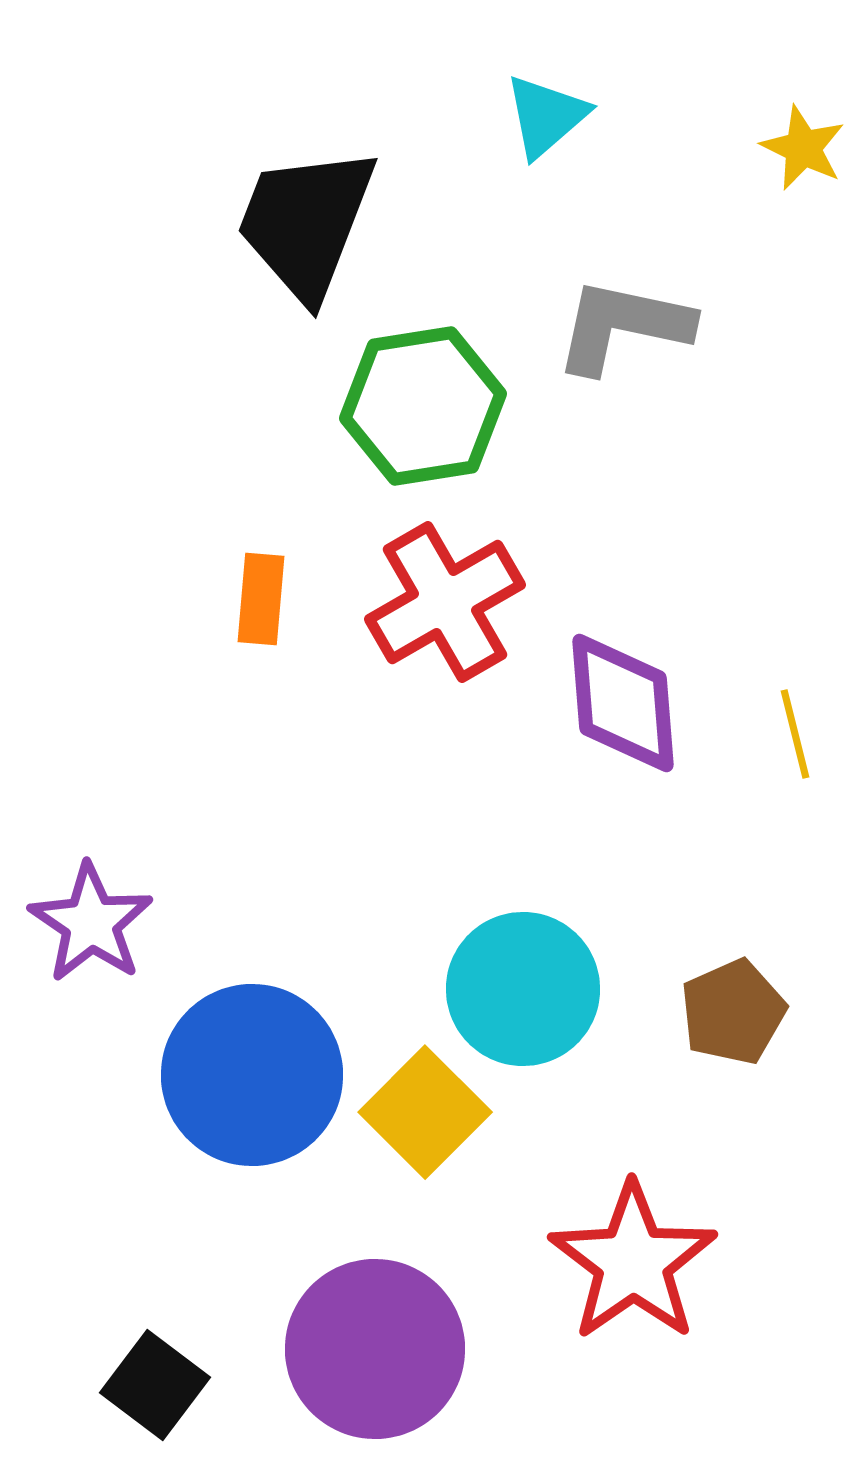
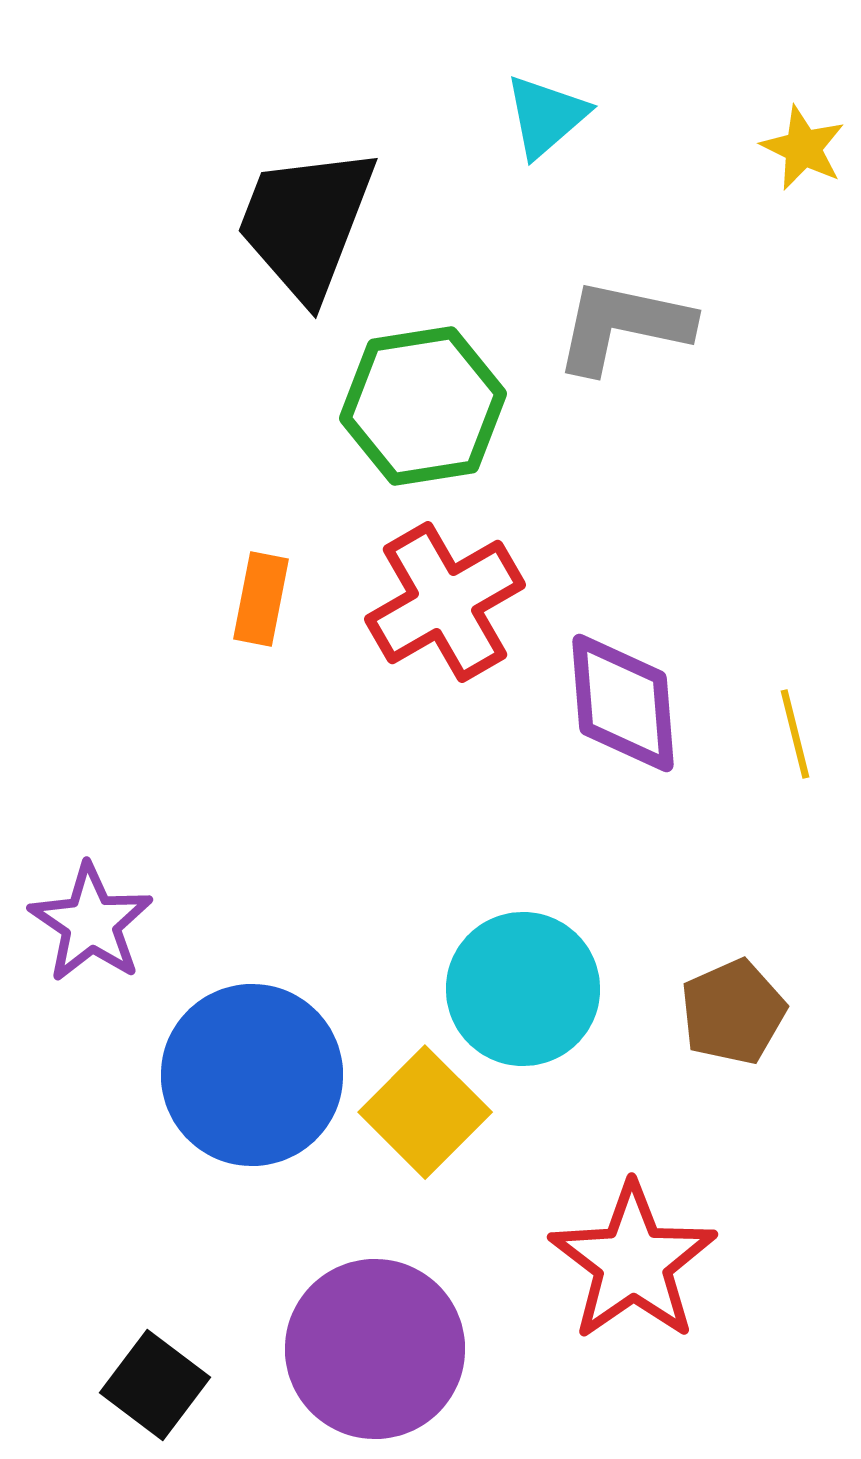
orange rectangle: rotated 6 degrees clockwise
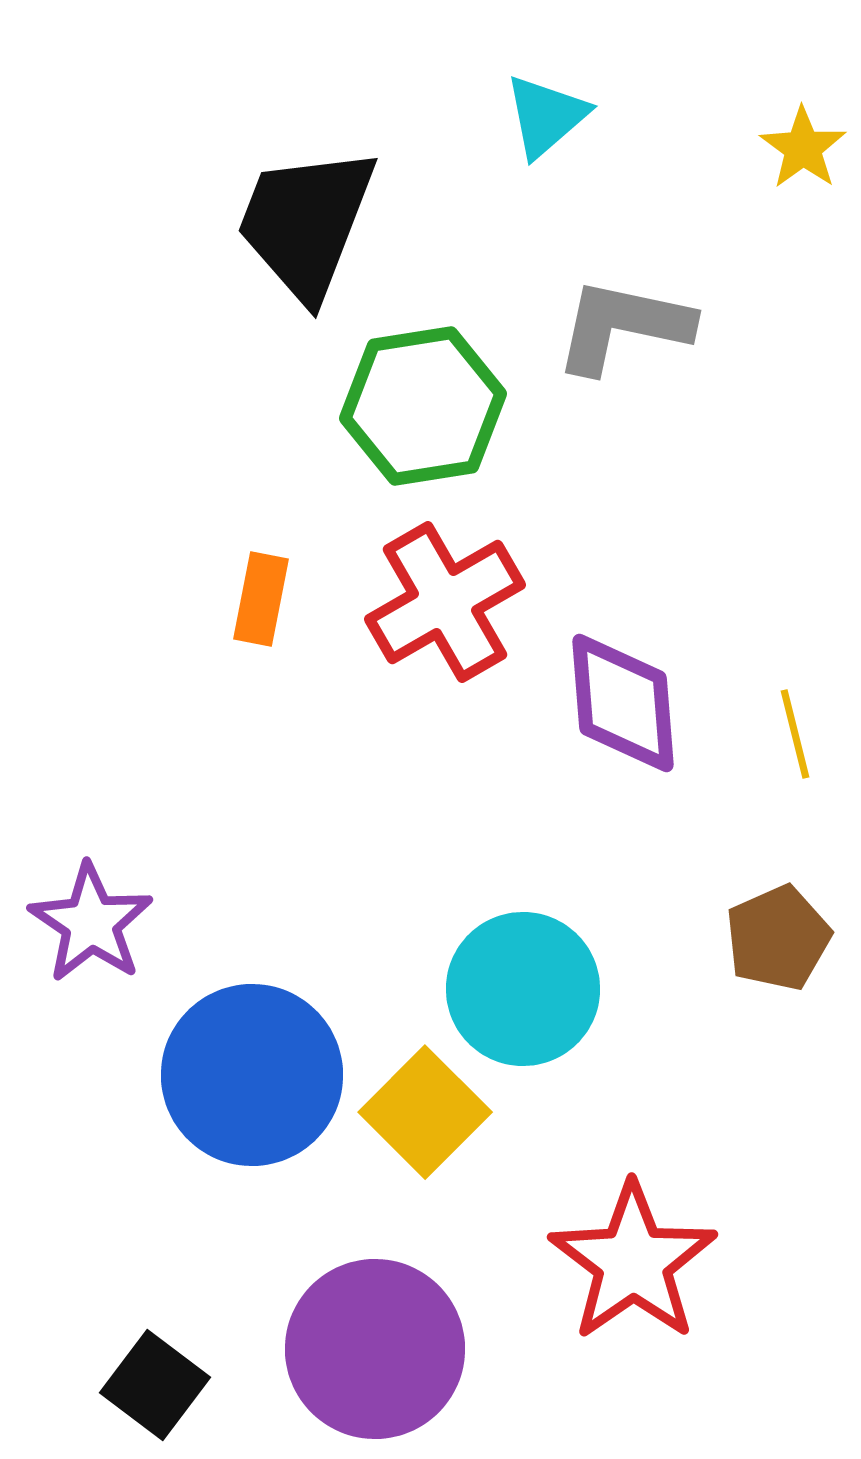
yellow star: rotated 10 degrees clockwise
brown pentagon: moved 45 px right, 74 px up
